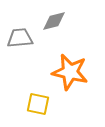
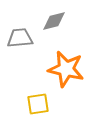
orange star: moved 4 px left, 3 px up
yellow square: rotated 20 degrees counterclockwise
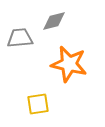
orange star: moved 3 px right, 5 px up
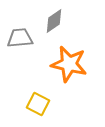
gray diamond: rotated 20 degrees counterclockwise
yellow square: rotated 35 degrees clockwise
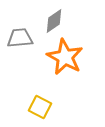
orange star: moved 4 px left, 7 px up; rotated 15 degrees clockwise
yellow square: moved 2 px right, 3 px down
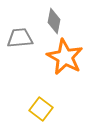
gray diamond: rotated 45 degrees counterclockwise
yellow square: moved 1 px right, 2 px down; rotated 10 degrees clockwise
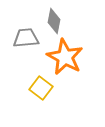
gray trapezoid: moved 6 px right
yellow square: moved 21 px up
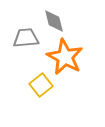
gray diamond: rotated 25 degrees counterclockwise
yellow square: moved 3 px up; rotated 15 degrees clockwise
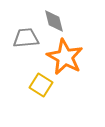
yellow square: rotated 20 degrees counterclockwise
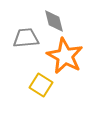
orange star: moved 1 px up
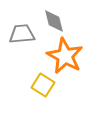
gray trapezoid: moved 4 px left, 4 px up
yellow square: moved 2 px right
